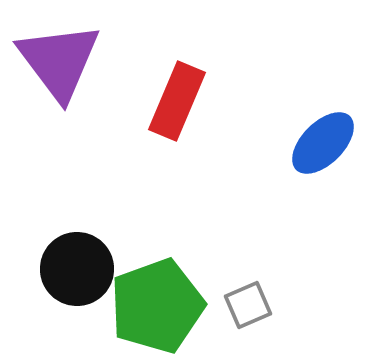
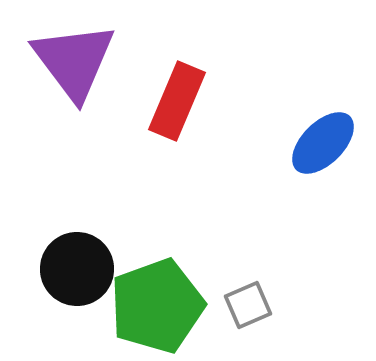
purple triangle: moved 15 px right
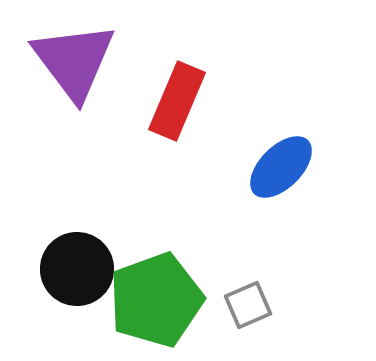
blue ellipse: moved 42 px left, 24 px down
green pentagon: moved 1 px left, 6 px up
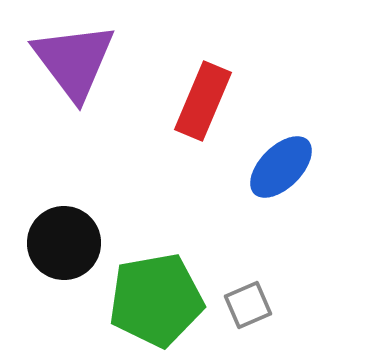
red rectangle: moved 26 px right
black circle: moved 13 px left, 26 px up
green pentagon: rotated 10 degrees clockwise
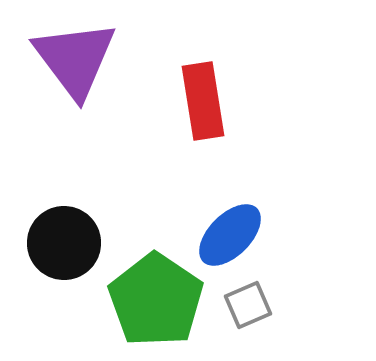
purple triangle: moved 1 px right, 2 px up
red rectangle: rotated 32 degrees counterclockwise
blue ellipse: moved 51 px left, 68 px down
green pentagon: rotated 28 degrees counterclockwise
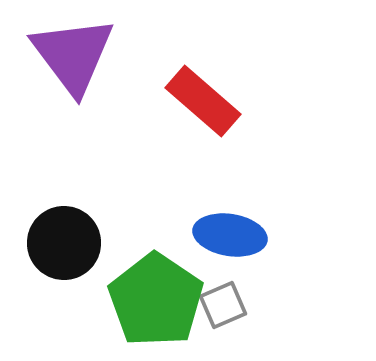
purple triangle: moved 2 px left, 4 px up
red rectangle: rotated 40 degrees counterclockwise
blue ellipse: rotated 54 degrees clockwise
gray square: moved 25 px left
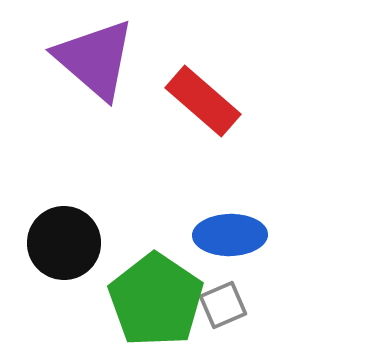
purple triangle: moved 22 px right, 4 px down; rotated 12 degrees counterclockwise
blue ellipse: rotated 10 degrees counterclockwise
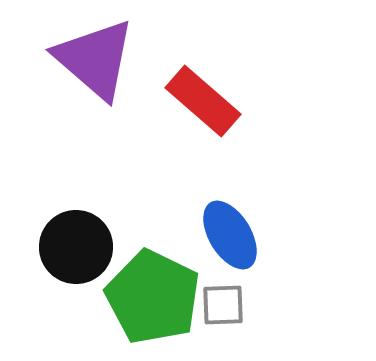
blue ellipse: rotated 60 degrees clockwise
black circle: moved 12 px right, 4 px down
green pentagon: moved 3 px left, 3 px up; rotated 8 degrees counterclockwise
gray square: rotated 21 degrees clockwise
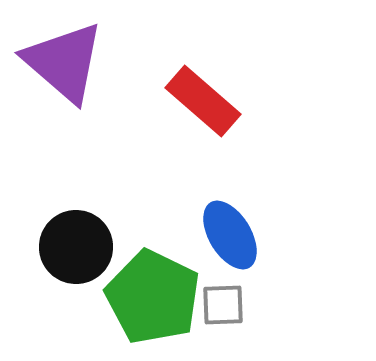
purple triangle: moved 31 px left, 3 px down
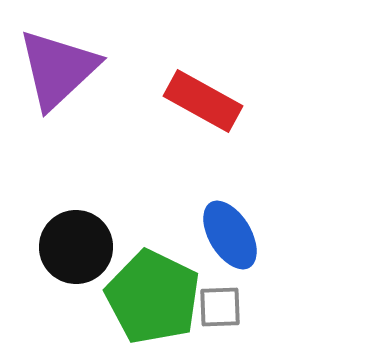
purple triangle: moved 6 px left, 7 px down; rotated 36 degrees clockwise
red rectangle: rotated 12 degrees counterclockwise
gray square: moved 3 px left, 2 px down
